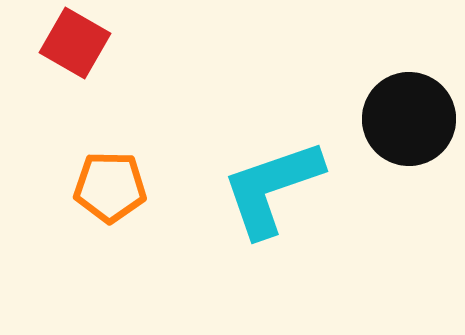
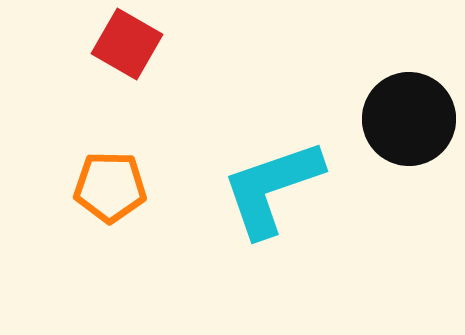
red square: moved 52 px right, 1 px down
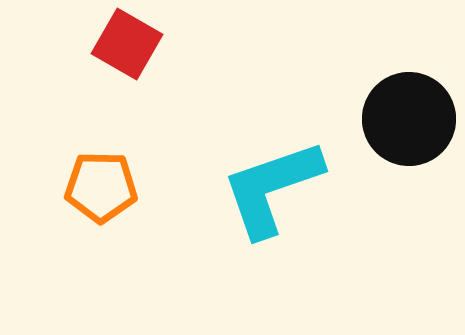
orange pentagon: moved 9 px left
